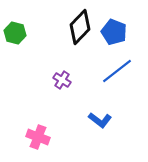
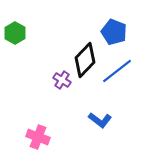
black diamond: moved 5 px right, 33 px down
green hexagon: rotated 15 degrees clockwise
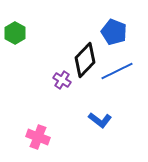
blue line: rotated 12 degrees clockwise
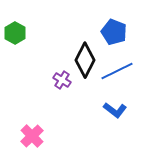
black diamond: rotated 16 degrees counterclockwise
blue L-shape: moved 15 px right, 10 px up
pink cross: moved 6 px left, 1 px up; rotated 25 degrees clockwise
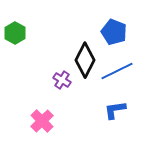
blue L-shape: rotated 135 degrees clockwise
pink cross: moved 10 px right, 15 px up
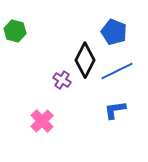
green hexagon: moved 2 px up; rotated 15 degrees counterclockwise
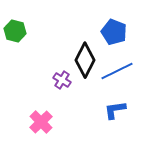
pink cross: moved 1 px left, 1 px down
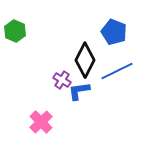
green hexagon: rotated 10 degrees clockwise
blue L-shape: moved 36 px left, 19 px up
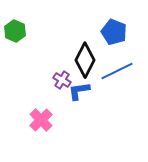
pink cross: moved 2 px up
